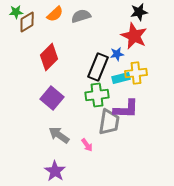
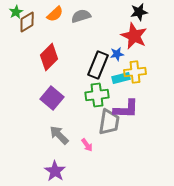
green star: rotated 24 degrees counterclockwise
black rectangle: moved 2 px up
yellow cross: moved 1 px left, 1 px up
gray arrow: rotated 10 degrees clockwise
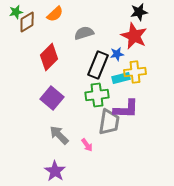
green star: rotated 16 degrees clockwise
gray semicircle: moved 3 px right, 17 px down
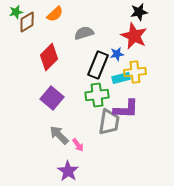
pink arrow: moved 9 px left
purple star: moved 13 px right
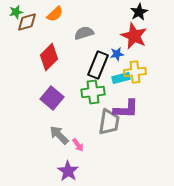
black star: rotated 18 degrees counterclockwise
brown diamond: rotated 15 degrees clockwise
green cross: moved 4 px left, 3 px up
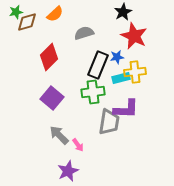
black star: moved 16 px left
blue star: moved 3 px down
purple star: rotated 15 degrees clockwise
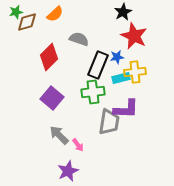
gray semicircle: moved 5 px left, 6 px down; rotated 36 degrees clockwise
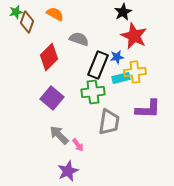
orange semicircle: rotated 108 degrees counterclockwise
brown diamond: rotated 55 degrees counterclockwise
purple L-shape: moved 22 px right
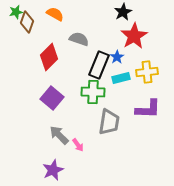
red star: rotated 16 degrees clockwise
blue star: rotated 24 degrees counterclockwise
black rectangle: moved 1 px right
yellow cross: moved 12 px right
green cross: rotated 10 degrees clockwise
purple star: moved 15 px left, 1 px up
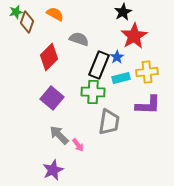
purple L-shape: moved 4 px up
